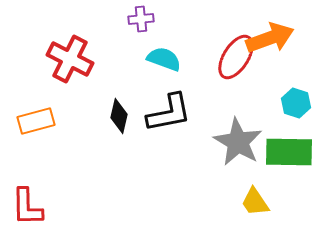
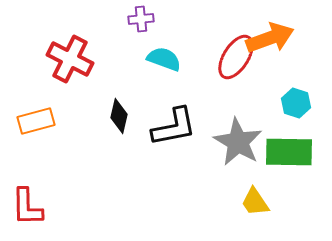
black L-shape: moved 5 px right, 14 px down
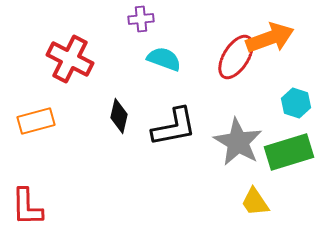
green rectangle: rotated 18 degrees counterclockwise
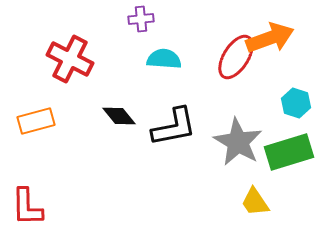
cyan semicircle: rotated 16 degrees counterclockwise
black diamond: rotated 52 degrees counterclockwise
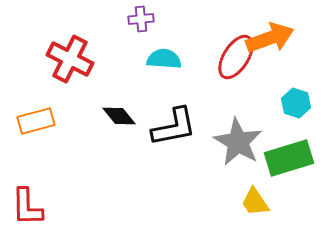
green rectangle: moved 6 px down
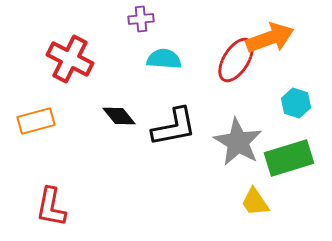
red ellipse: moved 3 px down
red L-shape: moved 24 px right; rotated 12 degrees clockwise
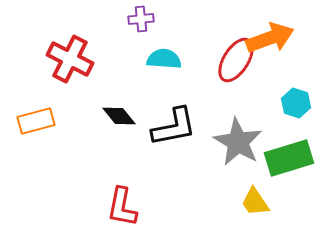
red L-shape: moved 71 px right
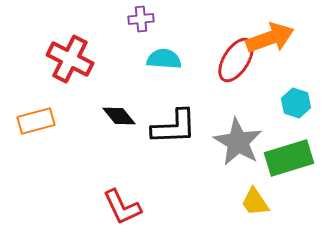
black L-shape: rotated 9 degrees clockwise
red L-shape: rotated 36 degrees counterclockwise
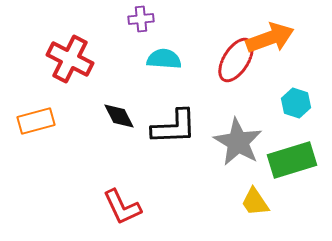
black diamond: rotated 12 degrees clockwise
green rectangle: moved 3 px right, 2 px down
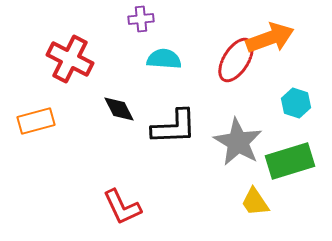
black diamond: moved 7 px up
green rectangle: moved 2 px left, 1 px down
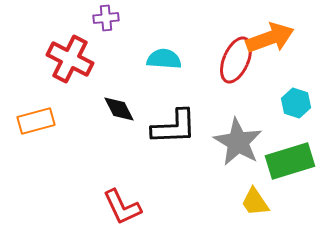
purple cross: moved 35 px left, 1 px up
red ellipse: rotated 9 degrees counterclockwise
